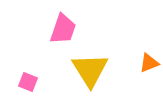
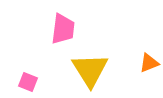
pink trapezoid: rotated 12 degrees counterclockwise
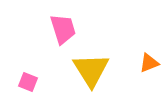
pink trapezoid: rotated 24 degrees counterclockwise
yellow triangle: moved 1 px right
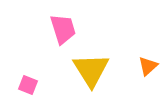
orange triangle: moved 1 px left, 3 px down; rotated 20 degrees counterclockwise
pink square: moved 3 px down
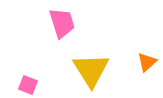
pink trapezoid: moved 1 px left, 6 px up
orange triangle: moved 1 px left, 4 px up
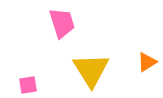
orange triangle: rotated 10 degrees clockwise
pink square: rotated 30 degrees counterclockwise
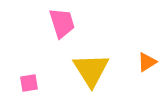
pink square: moved 1 px right, 2 px up
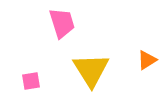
orange triangle: moved 2 px up
pink square: moved 2 px right, 2 px up
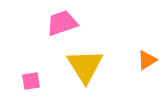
pink trapezoid: rotated 92 degrees counterclockwise
yellow triangle: moved 6 px left, 4 px up
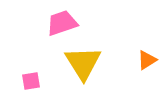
yellow triangle: moved 2 px left, 3 px up
